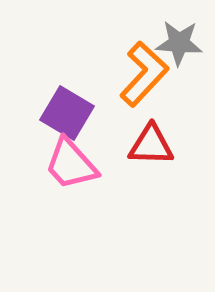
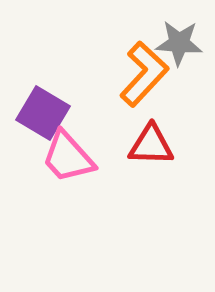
purple square: moved 24 px left
pink trapezoid: moved 3 px left, 7 px up
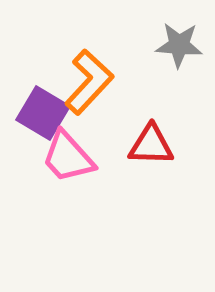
gray star: moved 2 px down
orange L-shape: moved 55 px left, 8 px down
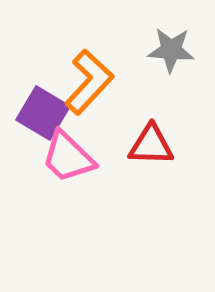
gray star: moved 8 px left, 5 px down
pink trapezoid: rotated 4 degrees counterclockwise
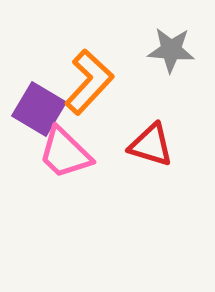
purple square: moved 4 px left, 4 px up
red triangle: rotated 15 degrees clockwise
pink trapezoid: moved 3 px left, 4 px up
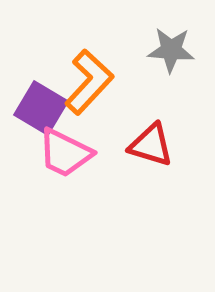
purple square: moved 2 px right, 1 px up
pink trapezoid: rotated 18 degrees counterclockwise
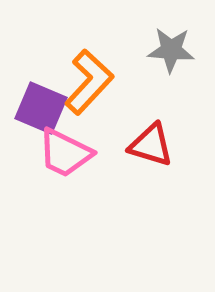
purple square: rotated 8 degrees counterclockwise
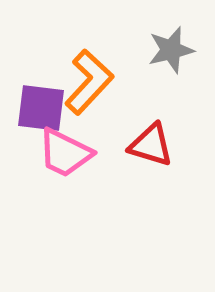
gray star: rotated 18 degrees counterclockwise
purple square: rotated 16 degrees counterclockwise
